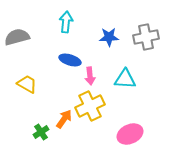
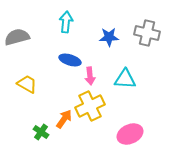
gray cross: moved 1 px right, 4 px up; rotated 25 degrees clockwise
green cross: rotated 21 degrees counterclockwise
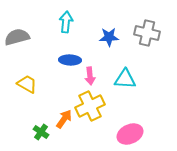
blue ellipse: rotated 15 degrees counterclockwise
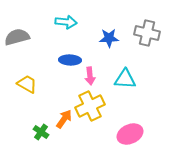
cyan arrow: rotated 90 degrees clockwise
blue star: moved 1 px down
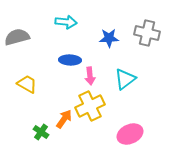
cyan triangle: rotated 40 degrees counterclockwise
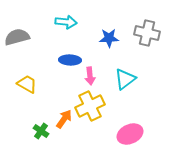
green cross: moved 1 px up
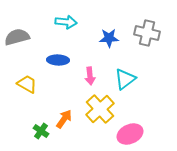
blue ellipse: moved 12 px left
yellow cross: moved 10 px right, 3 px down; rotated 16 degrees counterclockwise
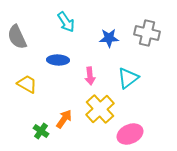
cyan arrow: rotated 50 degrees clockwise
gray semicircle: rotated 100 degrees counterclockwise
cyan triangle: moved 3 px right, 1 px up
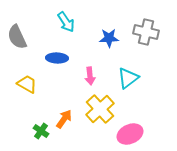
gray cross: moved 1 px left, 1 px up
blue ellipse: moved 1 px left, 2 px up
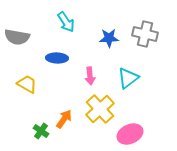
gray cross: moved 1 px left, 2 px down
gray semicircle: rotated 55 degrees counterclockwise
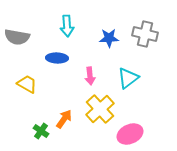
cyan arrow: moved 1 px right, 4 px down; rotated 30 degrees clockwise
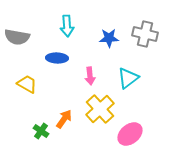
pink ellipse: rotated 15 degrees counterclockwise
